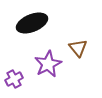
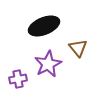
black ellipse: moved 12 px right, 3 px down
purple cross: moved 4 px right; rotated 18 degrees clockwise
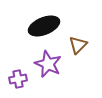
brown triangle: moved 3 px up; rotated 24 degrees clockwise
purple star: rotated 20 degrees counterclockwise
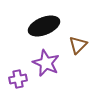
purple star: moved 2 px left, 1 px up
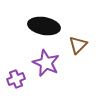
black ellipse: rotated 32 degrees clockwise
purple cross: moved 2 px left; rotated 12 degrees counterclockwise
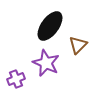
black ellipse: moved 6 px right; rotated 64 degrees counterclockwise
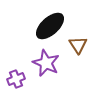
black ellipse: rotated 12 degrees clockwise
brown triangle: rotated 18 degrees counterclockwise
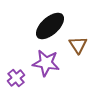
purple star: rotated 16 degrees counterclockwise
purple cross: moved 1 px up; rotated 18 degrees counterclockwise
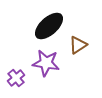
black ellipse: moved 1 px left
brown triangle: rotated 30 degrees clockwise
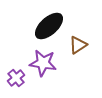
purple star: moved 3 px left
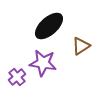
brown triangle: moved 3 px right, 1 px down
purple cross: moved 1 px right, 1 px up
